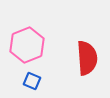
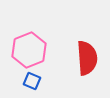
pink hexagon: moved 2 px right, 5 px down
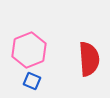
red semicircle: moved 2 px right, 1 px down
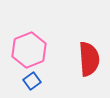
blue square: rotated 30 degrees clockwise
